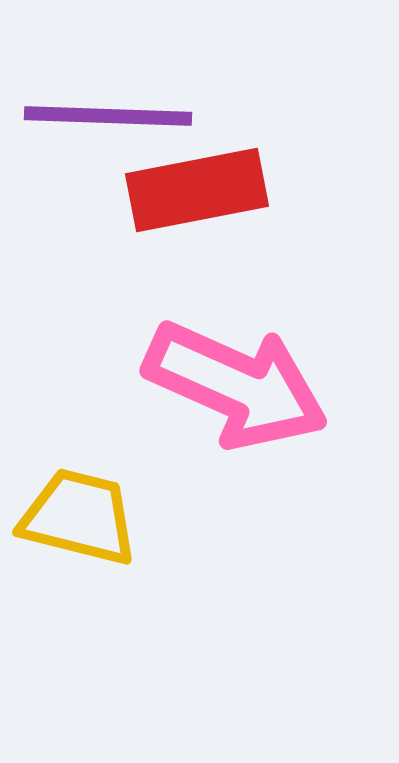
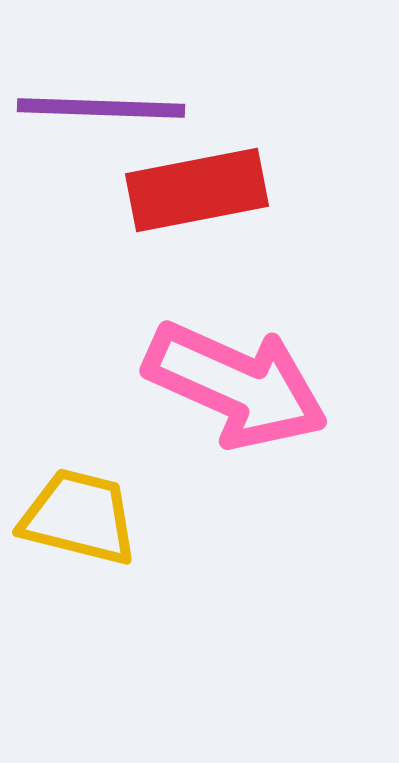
purple line: moved 7 px left, 8 px up
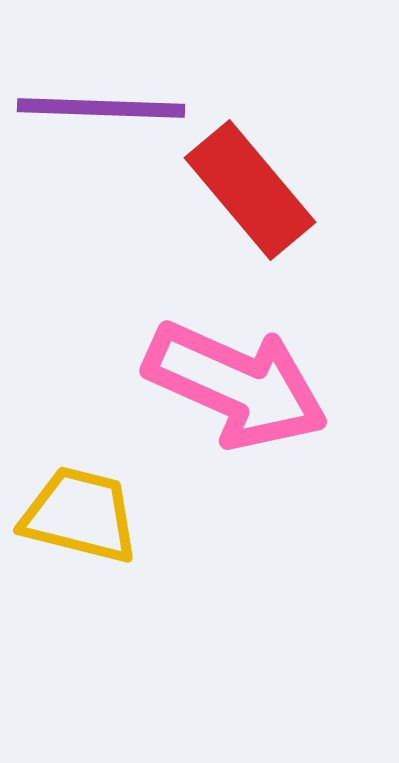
red rectangle: moved 53 px right; rotated 61 degrees clockwise
yellow trapezoid: moved 1 px right, 2 px up
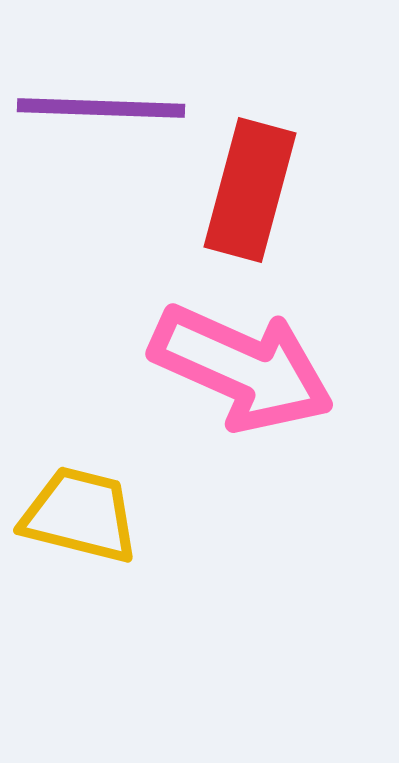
red rectangle: rotated 55 degrees clockwise
pink arrow: moved 6 px right, 17 px up
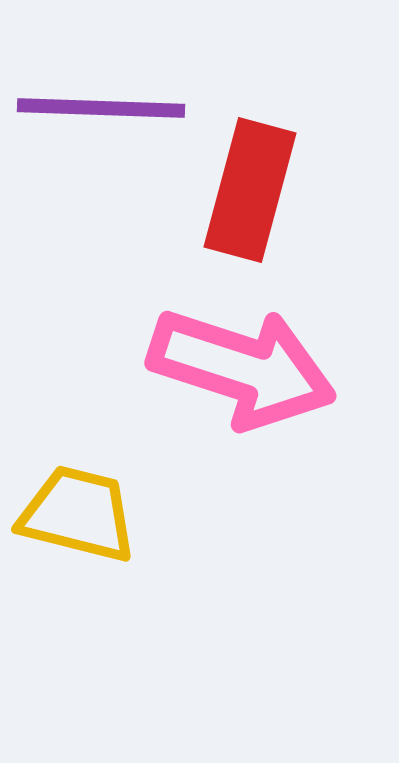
pink arrow: rotated 6 degrees counterclockwise
yellow trapezoid: moved 2 px left, 1 px up
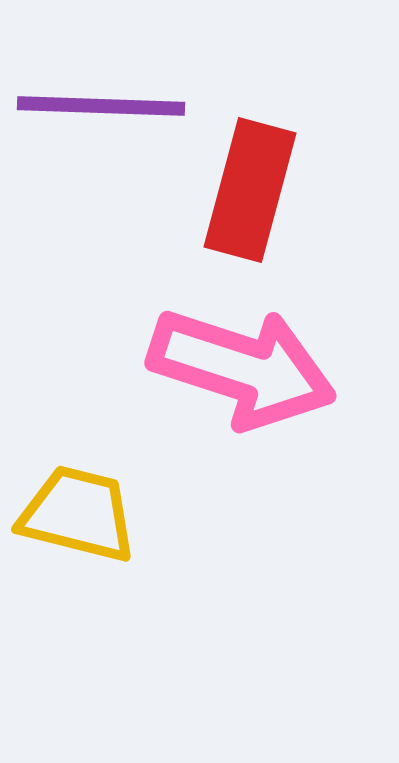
purple line: moved 2 px up
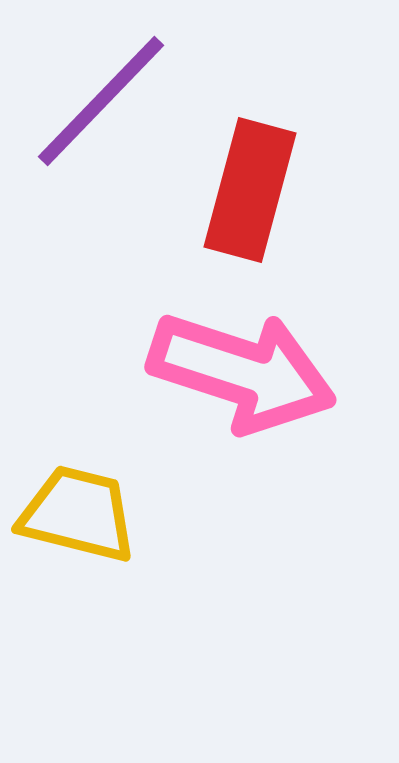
purple line: moved 5 px up; rotated 48 degrees counterclockwise
pink arrow: moved 4 px down
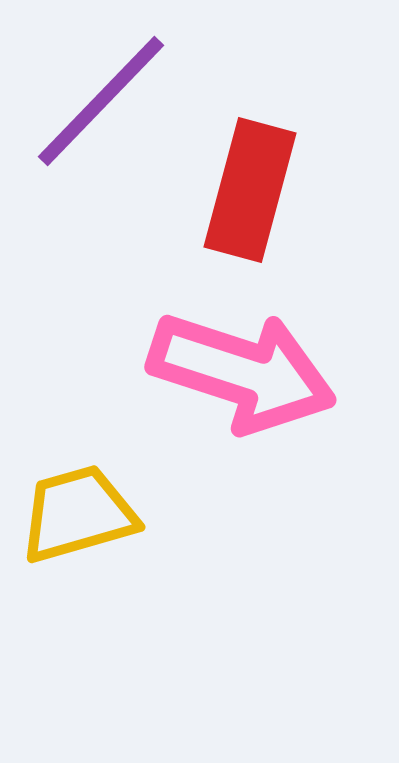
yellow trapezoid: rotated 30 degrees counterclockwise
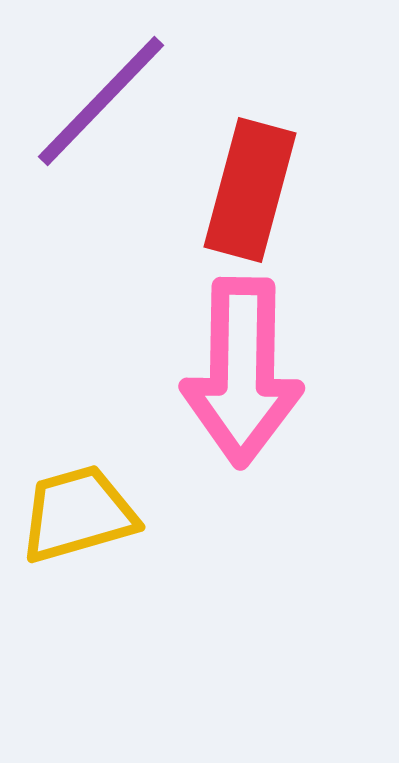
pink arrow: rotated 73 degrees clockwise
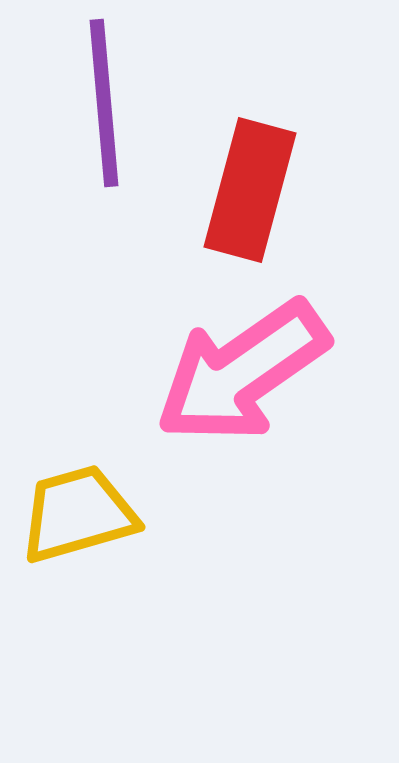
purple line: moved 3 px right, 2 px down; rotated 49 degrees counterclockwise
pink arrow: rotated 54 degrees clockwise
